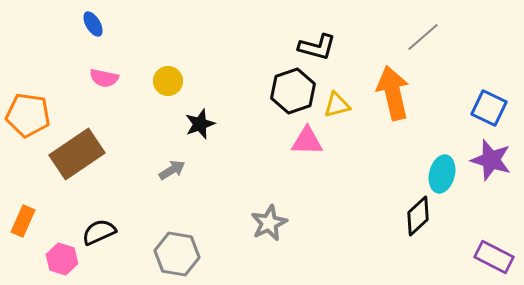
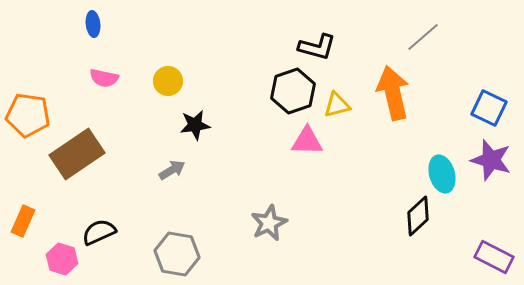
blue ellipse: rotated 25 degrees clockwise
black star: moved 5 px left, 1 px down; rotated 12 degrees clockwise
cyan ellipse: rotated 30 degrees counterclockwise
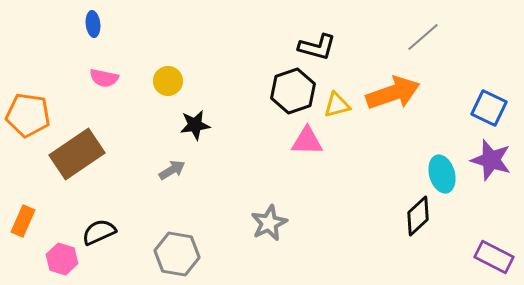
orange arrow: rotated 84 degrees clockwise
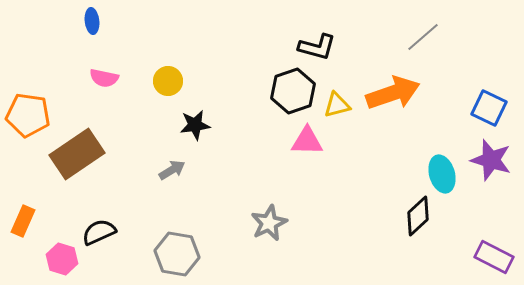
blue ellipse: moved 1 px left, 3 px up
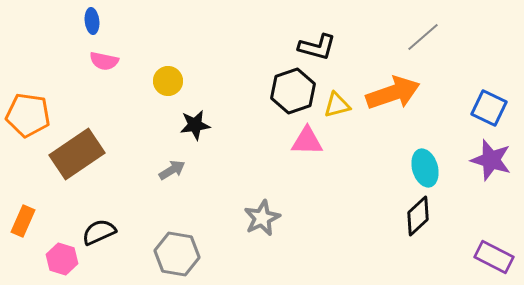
pink semicircle: moved 17 px up
cyan ellipse: moved 17 px left, 6 px up
gray star: moved 7 px left, 5 px up
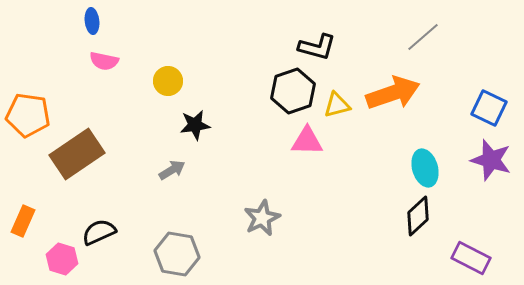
purple rectangle: moved 23 px left, 1 px down
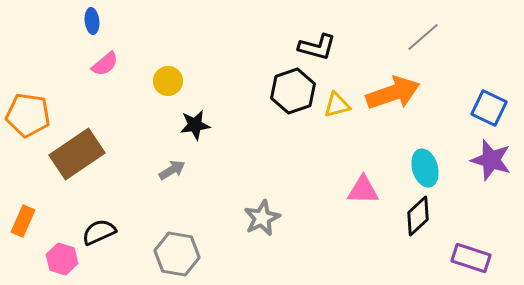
pink semicircle: moved 1 px right, 3 px down; rotated 52 degrees counterclockwise
pink triangle: moved 56 px right, 49 px down
purple rectangle: rotated 9 degrees counterclockwise
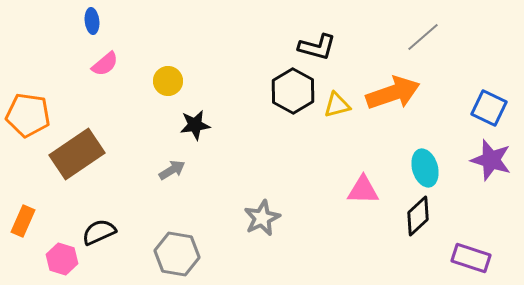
black hexagon: rotated 12 degrees counterclockwise
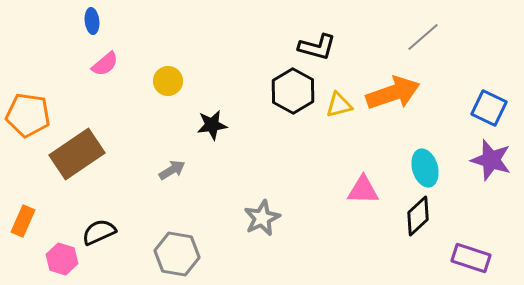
yellow triangle: moved 2 px right
black star: moved 17 px right
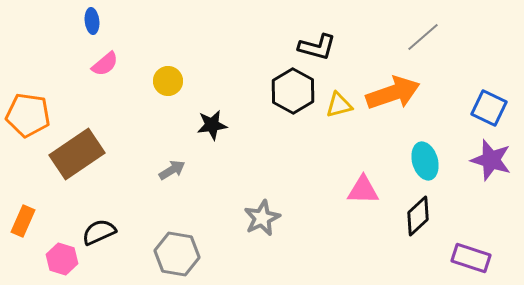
cyan ellipse: moved 7 px up
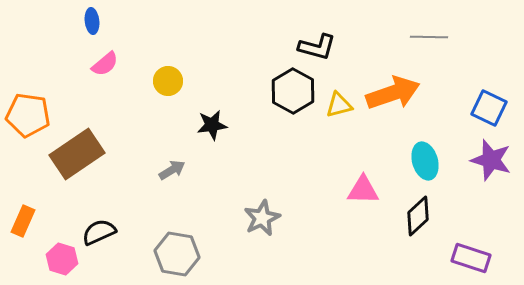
gray line: moved 6 px right; rotated 42 degrees clockwise
